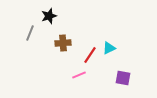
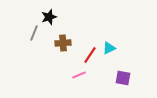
black star: moved 1 px down
gray line: moved 4 px right
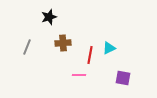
gray line: moved 7 px left, 14 px down
red line: rotated 24 degrees counterclockwise
pink line: rotated 24 degrees clockwise
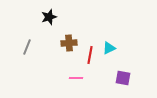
brown cross: moved 6 px right
pink line: moved 3 px left, 3 px down
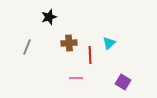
cyan triangle: moved 5 px up; rotated 16 degrees counterclockwise
red line: rotated 12 degrees counterclockwise
purple square: moved 4 px down; rotated 21 degrees clockwise
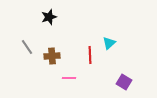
brown cross: moved 17 px left, 13 px down
gray line: rotated 56 degrees counterclockwise
pink line: moved 7 px left
purple square: moved 1 px right
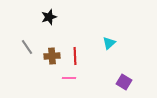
red line: moved 15 px left, 1 px down
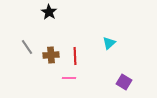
black star: moved 5 px up; rotated 21 degrees counterclockwise
brown cross: moved 1 px left, 1 px up
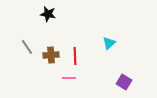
black star: moved 1 px left, 2 px down; rotated 21 degrees counterclockwise
